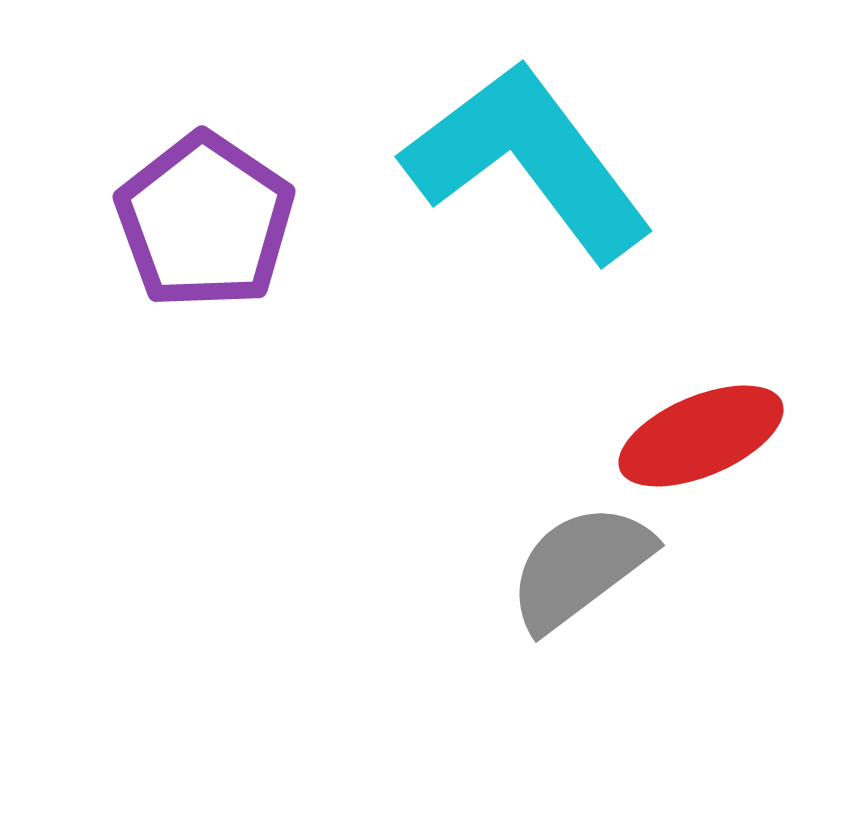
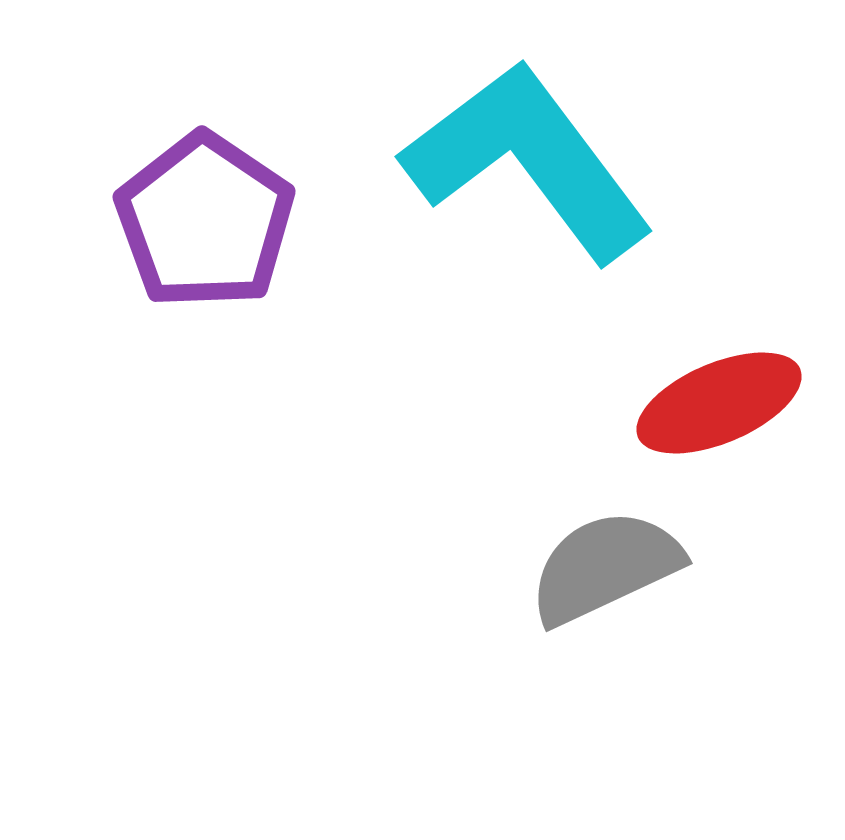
red ellipse: moved 18 px right, 33 px up
gray semicircle: moved 25 px right; rotated 12 degrees clockwise
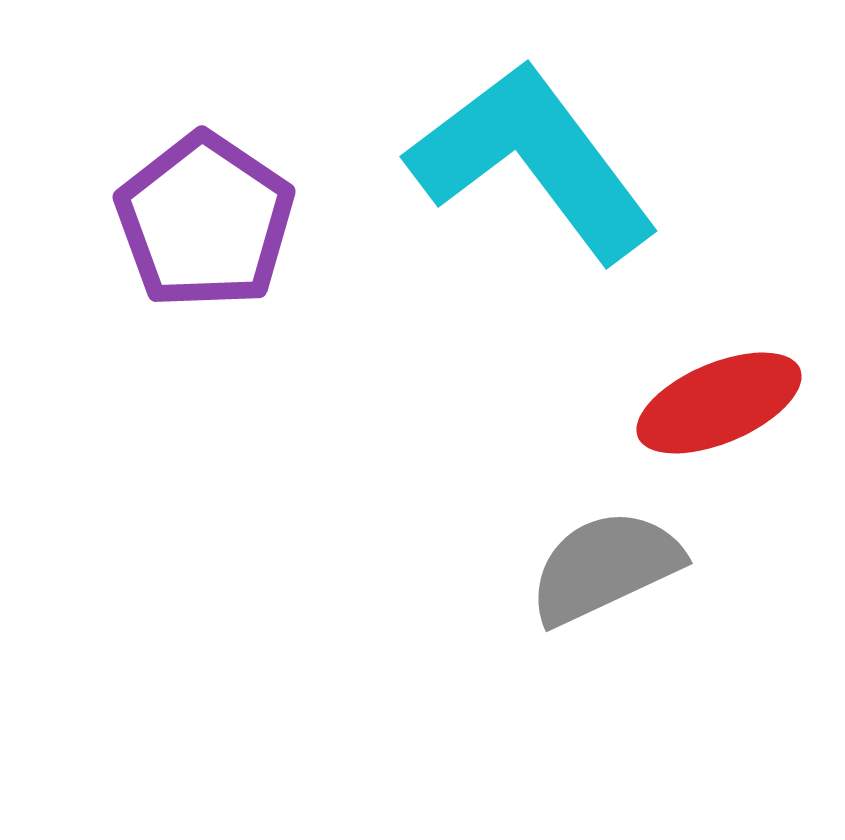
cyan L-shape: moved 5 px right
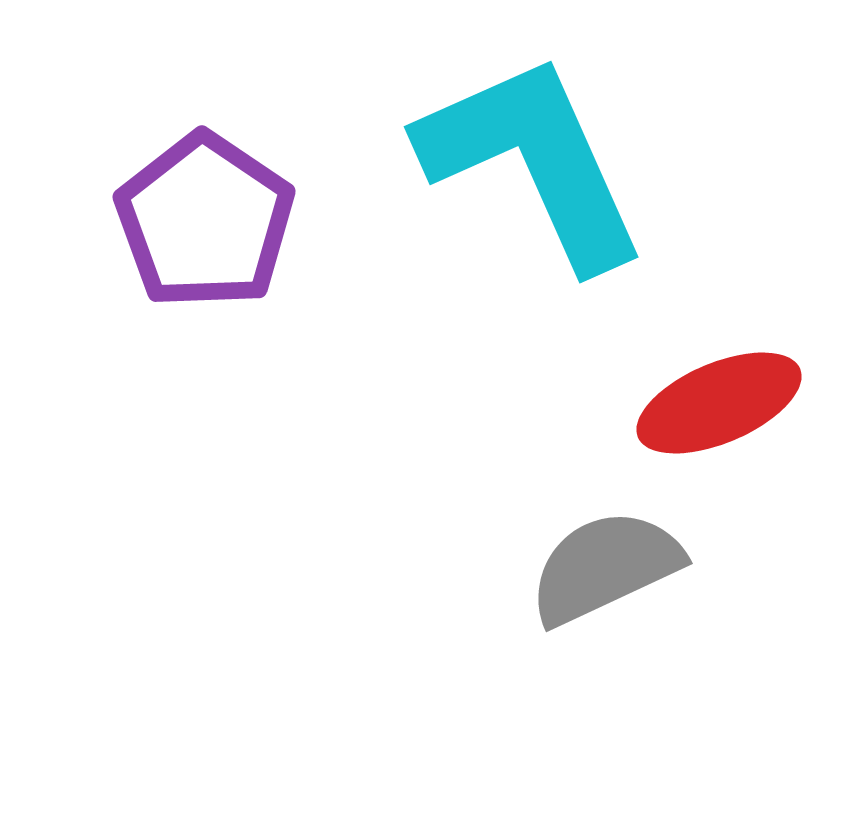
cyan L-shape: rotated 13 degrees clockwise
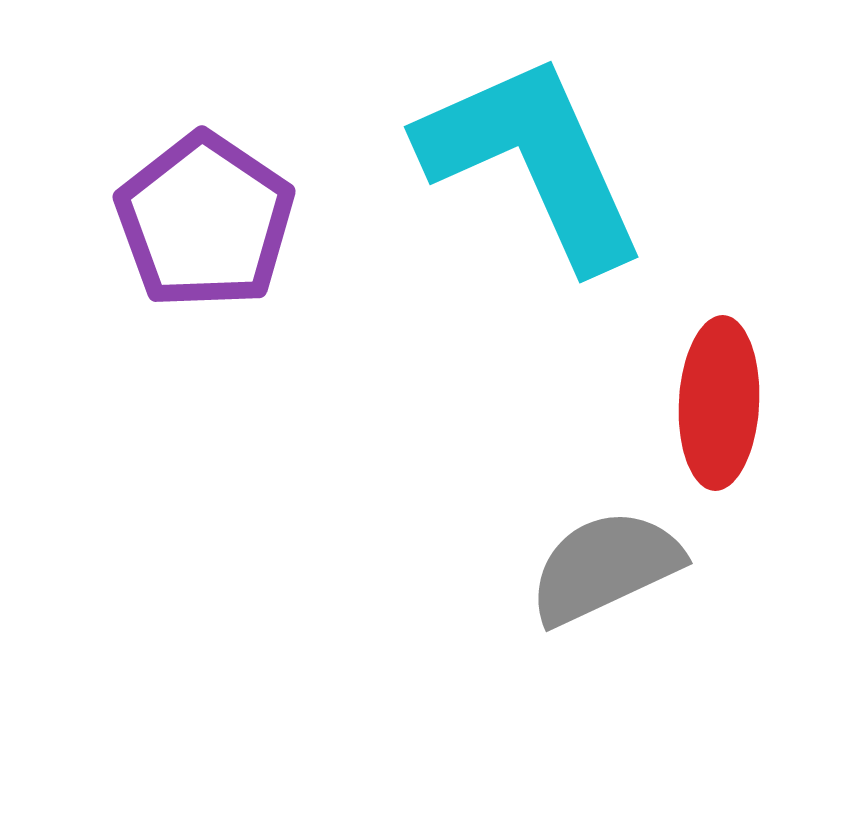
red ellipse: rotated 64 degrees counterclockwise
